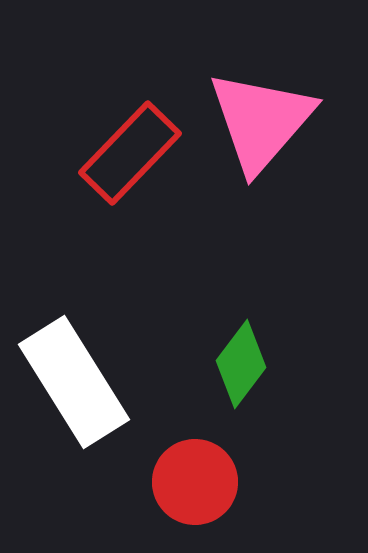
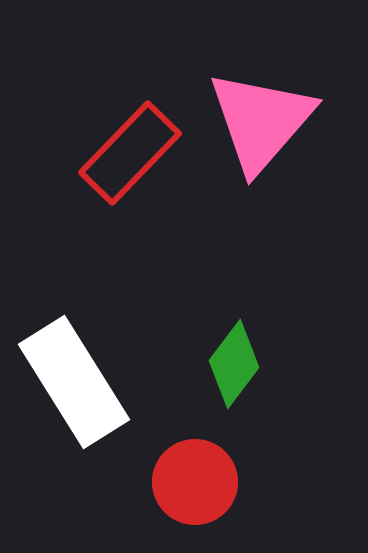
green diamond: moved 7 px left
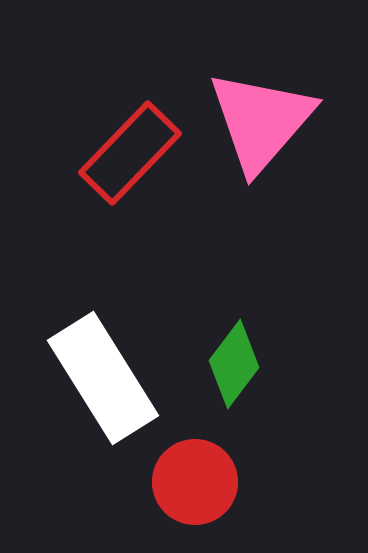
white rectangle: moved 29 px right, 4 px up
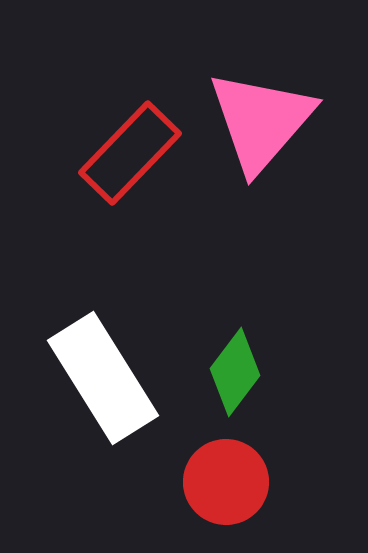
green diamond: moved 1 px right, 8 px down
red circle: moved 31 px right
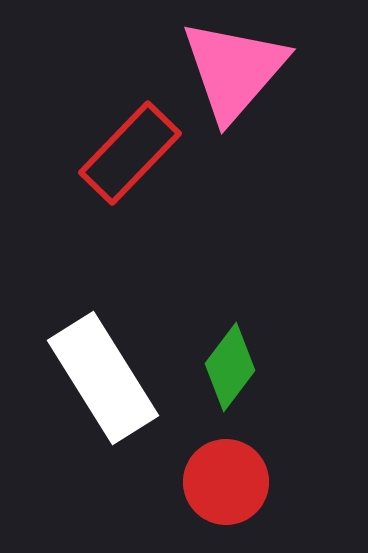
pink triangle: moved 27 px left, 51 px up
green diamond: moved 5 px left, 5 px up
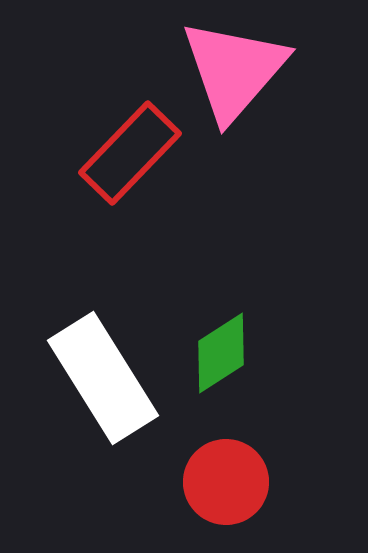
green diamond: moved 9 px left, 14 px up; rotated 20 degrees clockwise
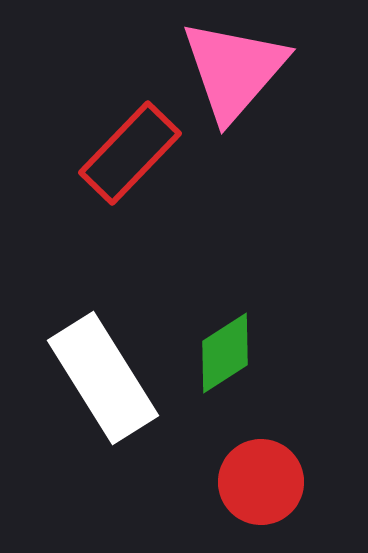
green diamond: moved 4 px right
red circle: moved 35 px right
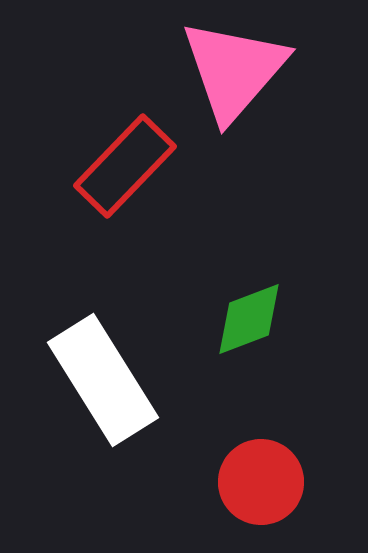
red rectangle: moved 5 px left, 13 px down
green diamond: moved 24 px right, 34 px up; rotated 12 degrees clockwise
white rectangle: moved 2 px down
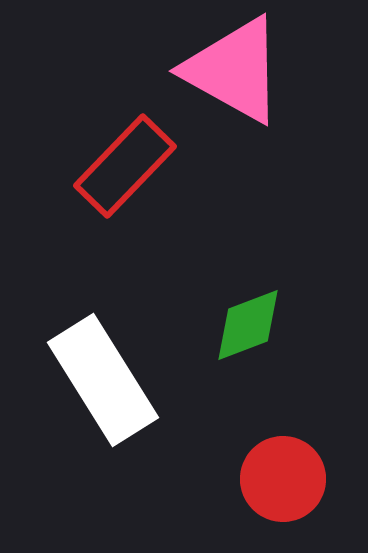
pink triangle: rotated 42 degrees counterclockwise
green diamond: moved 1 px left, 6 px down
red circle: moved 22 px right, 3 px up
